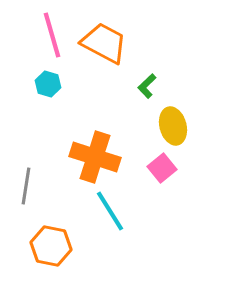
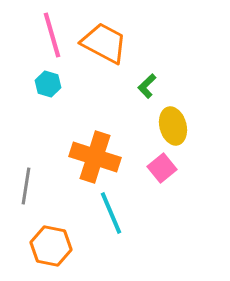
cyan line: moved 1 px right, 2 px down; rotated 9 degrees clockwise
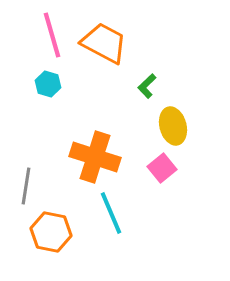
orange hexagon: moved 14 px up
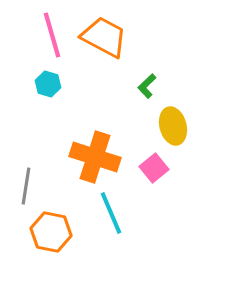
orange trapezoid: moved 6 px up
pink square: moved 8 px left
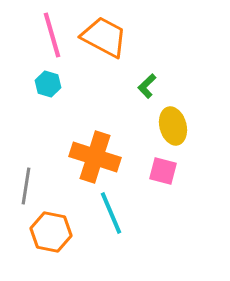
pink square: moved 9 px right, 3 px down; rotated 36 degrees counterclockwise
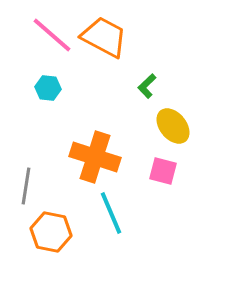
pink line: rotated 33 degrees counterclockwise
cyan hexagon: moved 4 px down; rotated 10 degrees counterclockwise
yellow ellipse: rotated 24 degrees counterclockwise
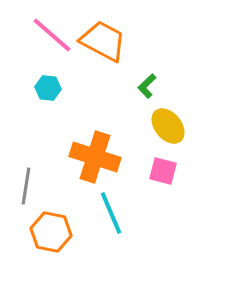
orange trapezoid: moved 1 px left, 4 px down
yellow ellipse: moved 5 px left
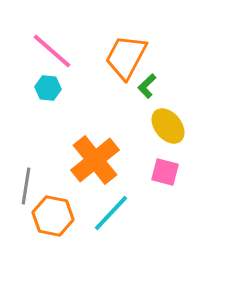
pink line: moved 16 px down
orange trapezoid: moved 23 px right, 16 px down; rotated 90 degrees counterclockwise
orange cross: moved 3 px down; rotated 33 degrees clockwise
pink square: moved 2 px right, 1 px down
cyan line: rotated 66 degrees clockwise
orange hexagon: moved 2 px right, 16 px up
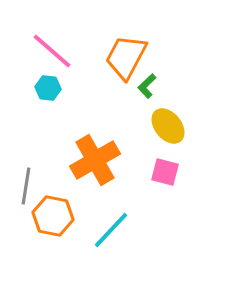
orange cross: rotated 9 degrees clockwise
cyan line: moved 17 px down
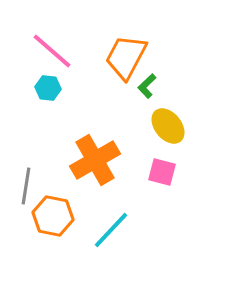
pink square: moved 3 px left
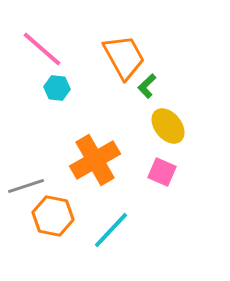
pink line: moved 10 px left, 2 px up
orange trapezoid: moved 2 px left; rotated 123 degrees clockwise
cyan hexagon: moved 9 px right
pink square: rotated 8 degrees clockwise
gray line: rotated 63 degrees clockwise
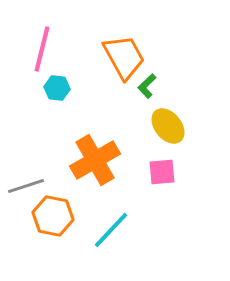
pink line: rotated 63 degrees clockwise
pink square: rotated 28 degrees counterclockwise
